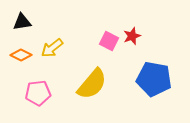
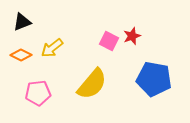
black triangle: rotated 12 degrees counterclockwise
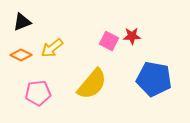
red star: rotated 18 degrees clockwise
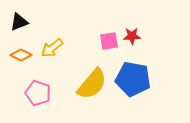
black triangle: moved 3 px left
pink square: rotated 36 degrees counterclockwise
blue pentagon: moved 21 px left
pink pentagon: rotated 25 degrees clockwise
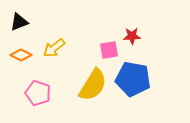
pink square: moved 9 px down
yellow arrow: moved 2 px right
yellow semicircle: moved 1 px right, 1 px down; rotated 8 degrees counterclockwise
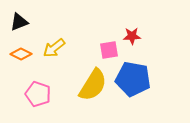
orange diamond: moved 1 px up
pink pentagon: moved 1 px down
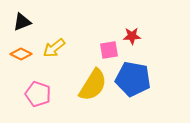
black triangle: moved 3 px right
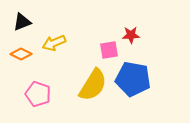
red star: moved 1 px left, 1 px up
yellow arrow: moved 5 px up; rotated 15 degrees clockwise
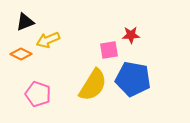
black triangle: moved 3 px right
yellow arrow: moved 6 px left, 3 px up
